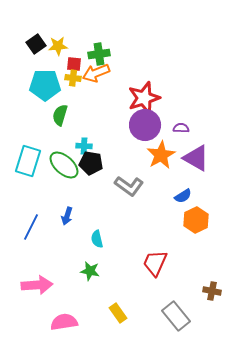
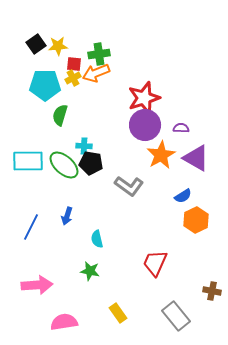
yellow cross: rotated 35 degrees counterclockwise
cyan rectangle: rotated 72 degrees clockwise
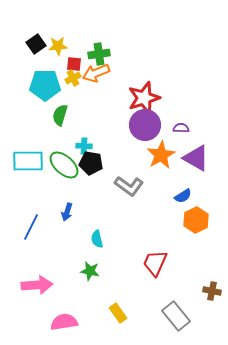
blue arrow: moved 4 px up
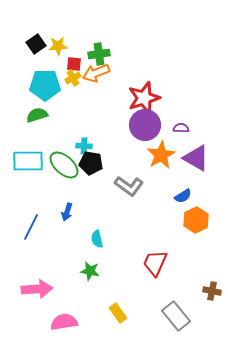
green semicircle: moved 23 px left; rotated 55 degrees clockwise
pink arrow: moved 4 px down
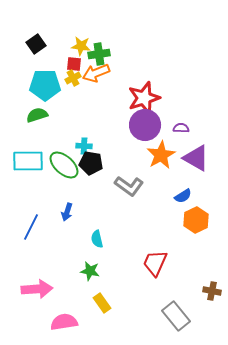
yellow star: moved 23 px right; rotated 12 degrees clockwise
yellow rectangle: moved 16 px left, 10 px up
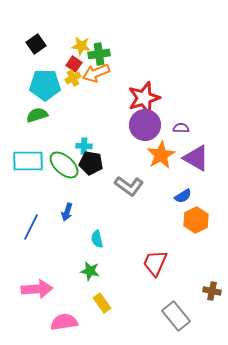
red square: rotated 28 degrees clockwise
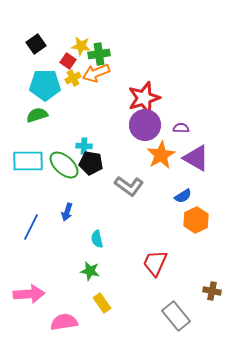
red square: moved 6 px left, 3 px up
pink arrow: moved 8 px left, 5 px down
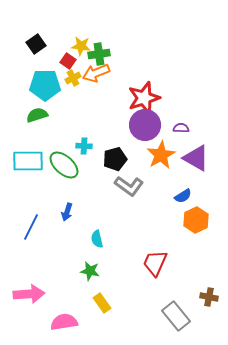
black pentagon: moved 24 px right, 4 px up; rotated 25 degrees counterclockwise
brown cross: moved 3 px left, 6 px down
